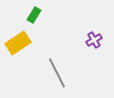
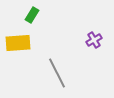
green rectangle: moved 2 px left
yellow rectangle: rotated 30 degrees clockwise
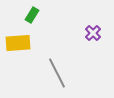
purple cross: moved 1 px left, 7 px up; rotated 14 degrees counterclockwise
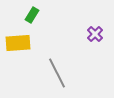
purple cross: moved 2 px right, 1 px down
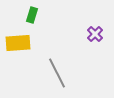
green rectangle: rotated 14 degrees counterclockwise
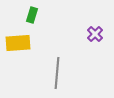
gray line: rotated 32 degrees clockwise
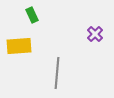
green rectangle: rotated 42 degrees counterclockwise
yellow rectangle: moved 1 px right, 3 px down
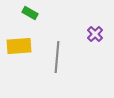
green rectangle: moved 2 px left, 2 px up; rotated 35 degrees counterclockwise
gray line: moved 16 px up
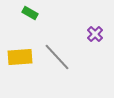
yellow rectangle: moved 1 px right, 11 px down
gray line: rotated 48 degrees counterclockwise
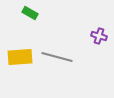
purple cross: moved 4 px right, 2 px down; rotated 28 degrees counterclockwise
gray line: rotated 32 degrees counterclockwise
